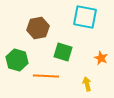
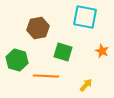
orange star: moved 1 px right, 7 px up
yellow arrow: moved 1 px left, 1 px down; rotated 56 degrees clockwise
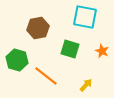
green square: moved 7 px right, 3 px up
orange line: rotated 35 degrees clockwise
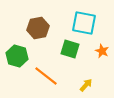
cyan square: moved 1 px left, 6 px down
green hexagon: moved 4 px up
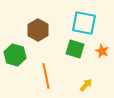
brown hexagon: moved 2 px down; rotated 20 degrees counterclockwise
green square: moved 5 px right
green hexagon: moved 2 px left, 1 px up
orange line: rotated 40 degrees clockwise
